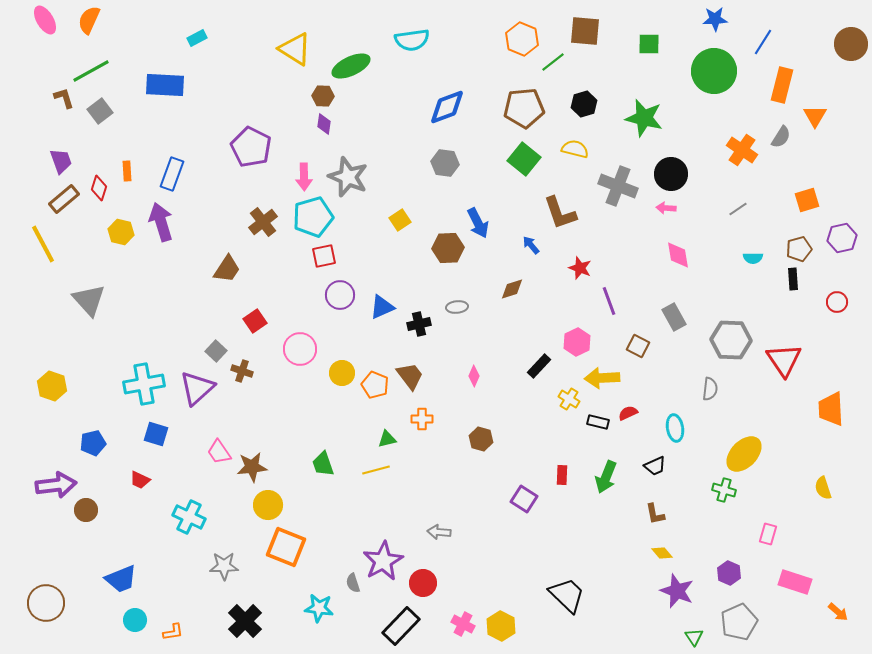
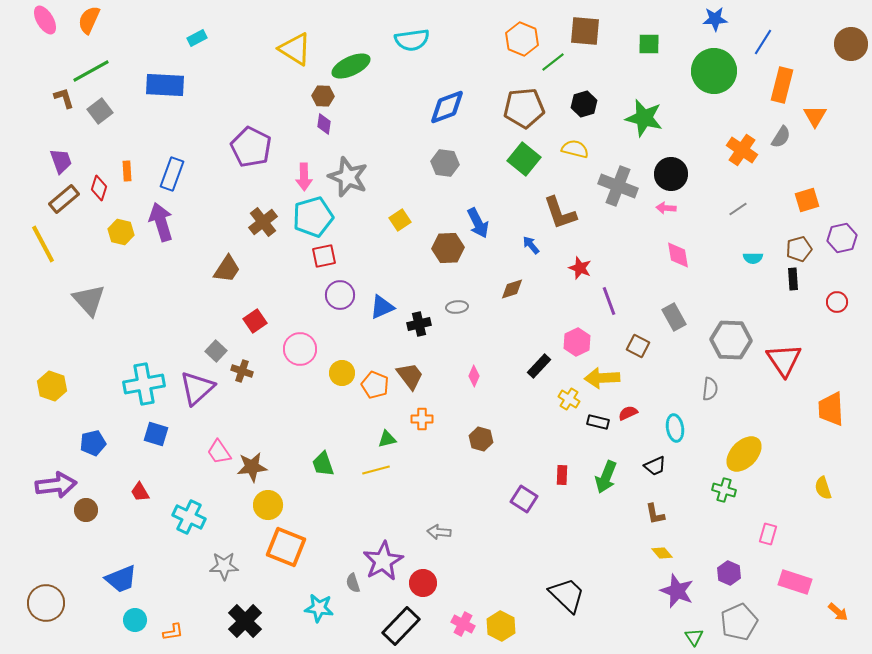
red trapezoid at (140, 480): moved 12 px down; rotated 35 degrees clockwise
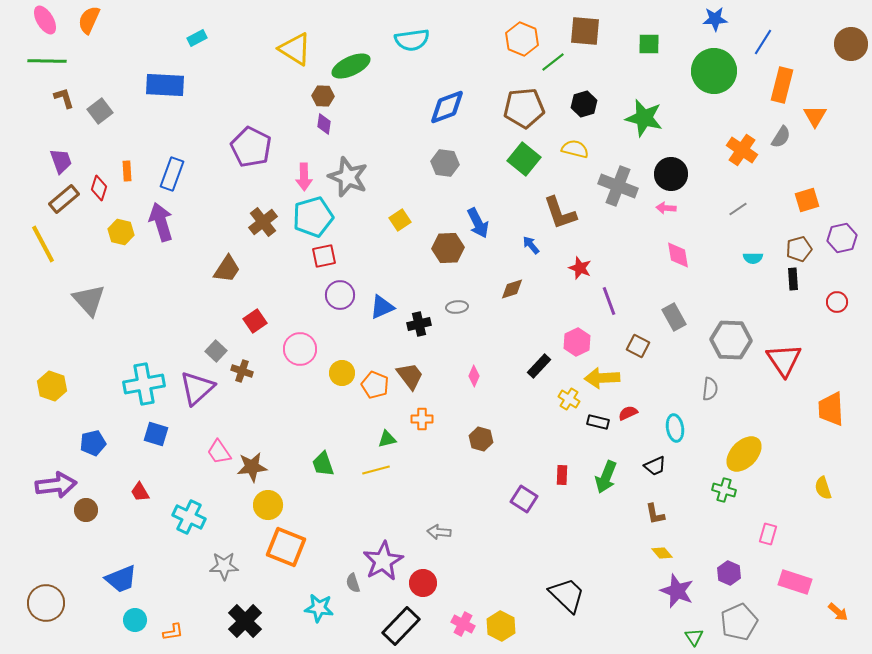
green line at (91, 71): moved 44 px left, 10 px up; rotated 30 degrees clockwise
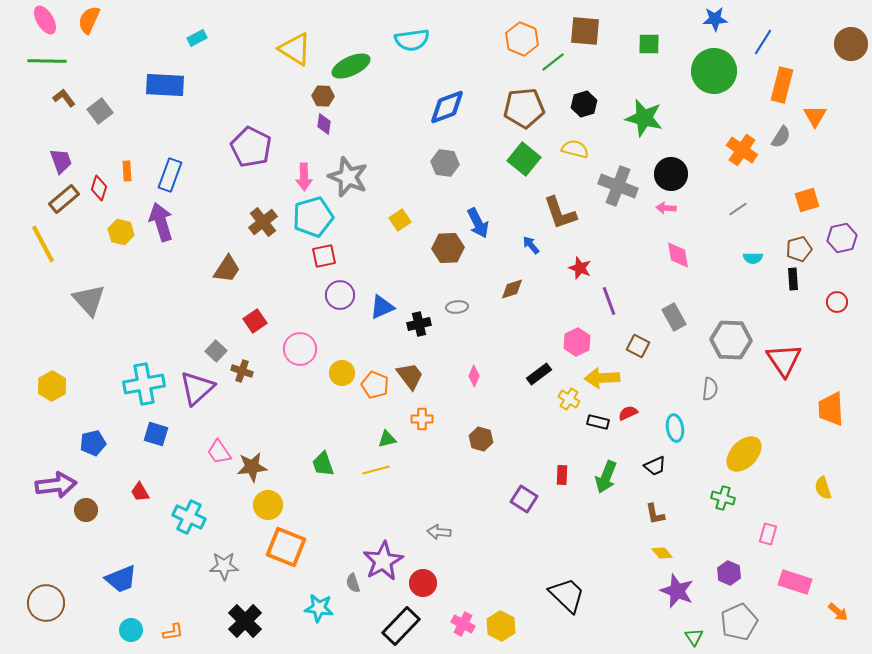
brown L-shape at (64, 98): rotated 20 degrees counterclockwise
blue rectangle at (172, 174): moved 2 px left, 1 px down
black rectangle at (539, 366): moved 8 px down; rotated 10 degrees clockwise
yellow hexagon at (52, 386): rotated 12 degrees clockwise
green cross at (724, 490): moved 1 px left, 8 px down
cyan circle at (135, 620): moved 4 px left, 10 px down
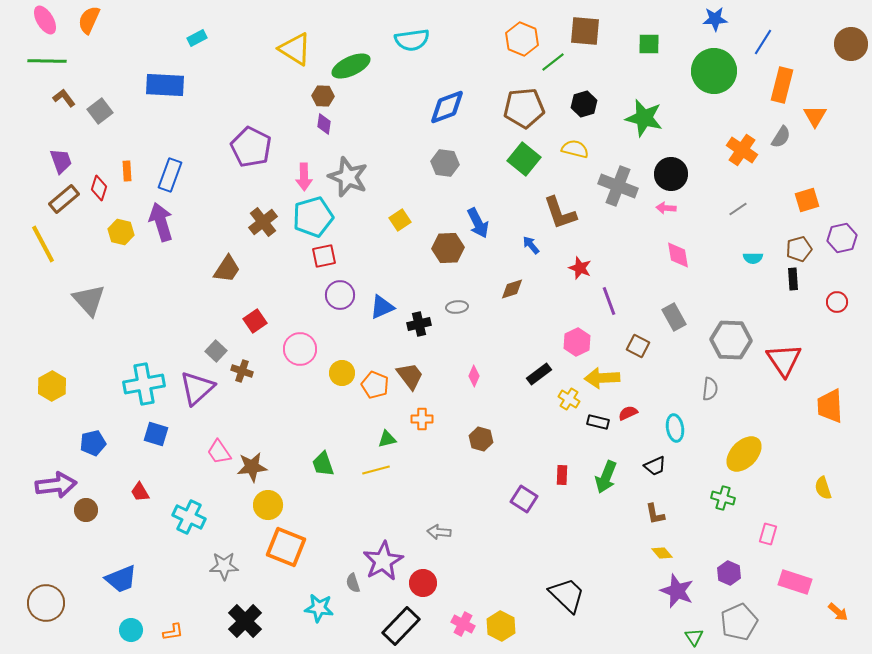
orange trapezoid at (831, 409): moved 1 px left, 3 px up
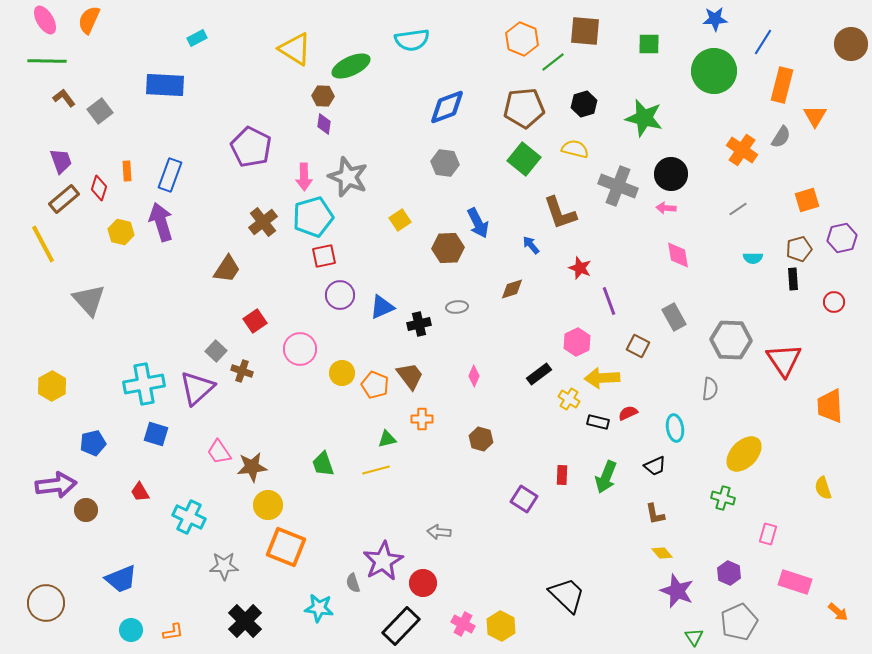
red circle at (837, 302): moved 3 px left
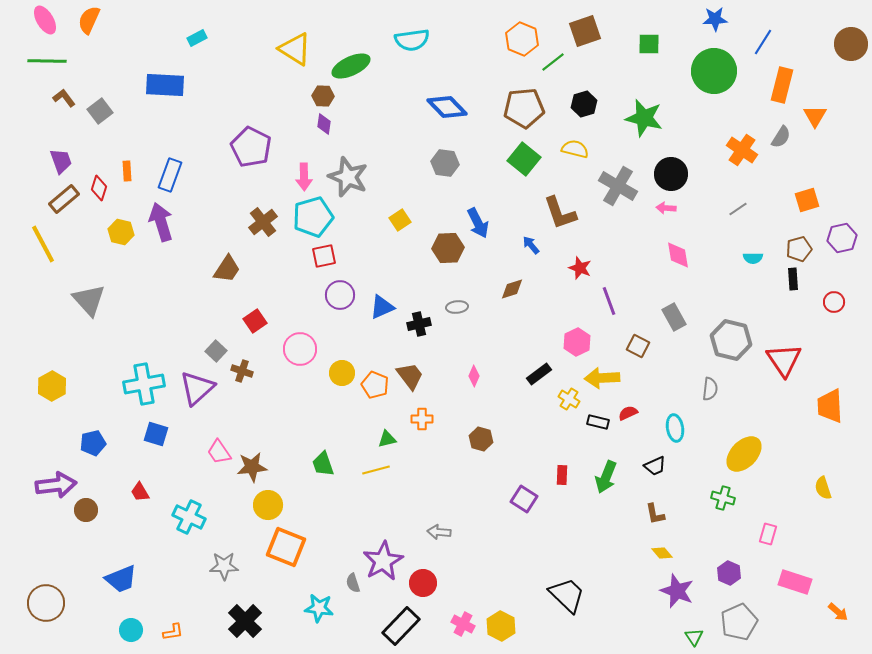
brown square at (585, 31): rotated 24 degrees counterclockwise
blue diamond at (447, 107): rotated 66 degrees clockwise
gray cross at (618, 186): rotated 9 degrees clockwise
gray hexagon at (731, 340): rotated 12 degrees clockwise
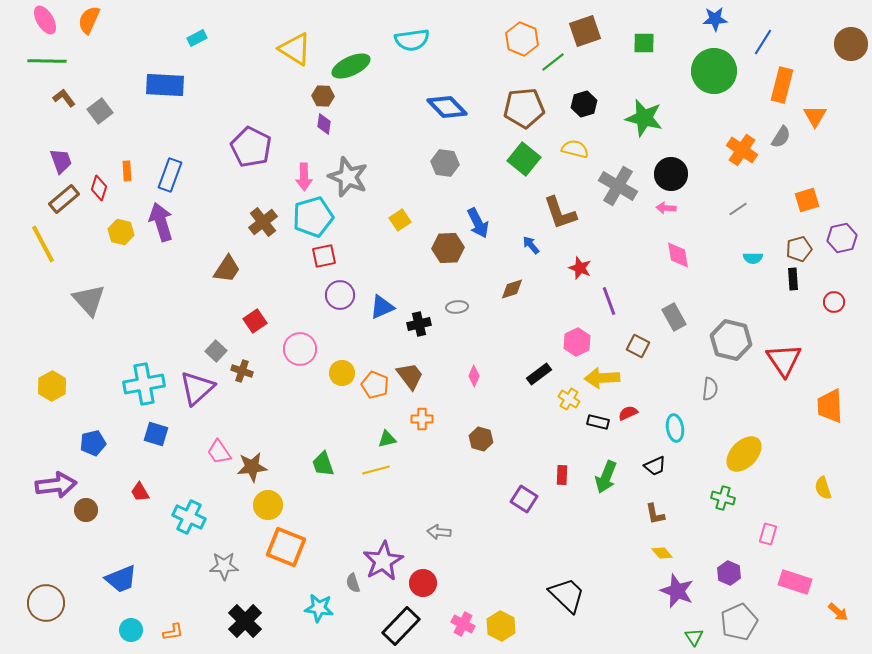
green square at (649, 44): moved 5 px left, 1 px up
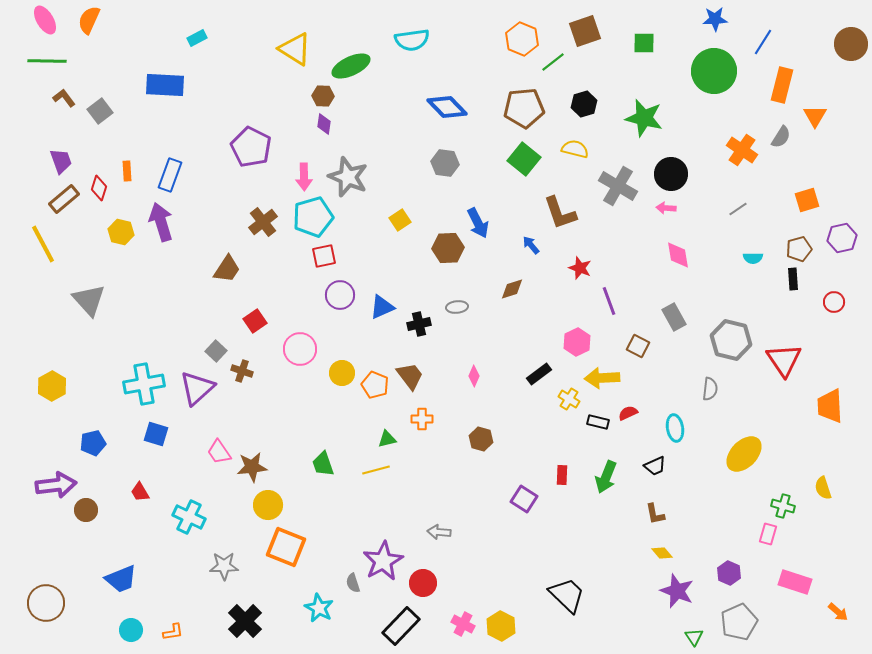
green cross at (723, 498): moved 60 px right, 8 px down
cyan star at (319, 608): rotated 20 degrees clockwise
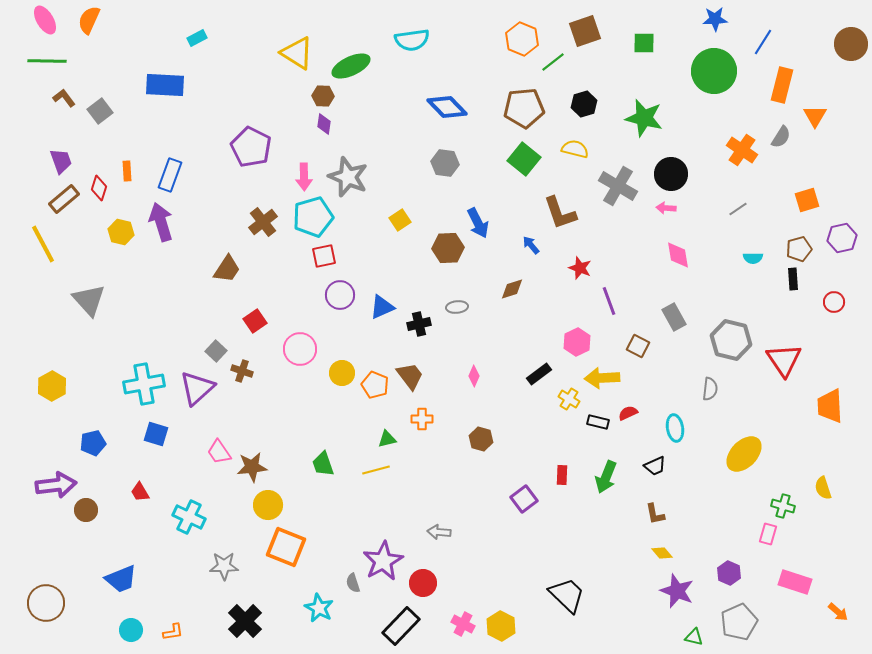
yellow triangle at (295, 49): moved 2 px right, 4 px down
purple square at (524, 499): rotated 20 degrees clockwise
green triangle at (694, 637): rotated 42 degrees counterclockwise
